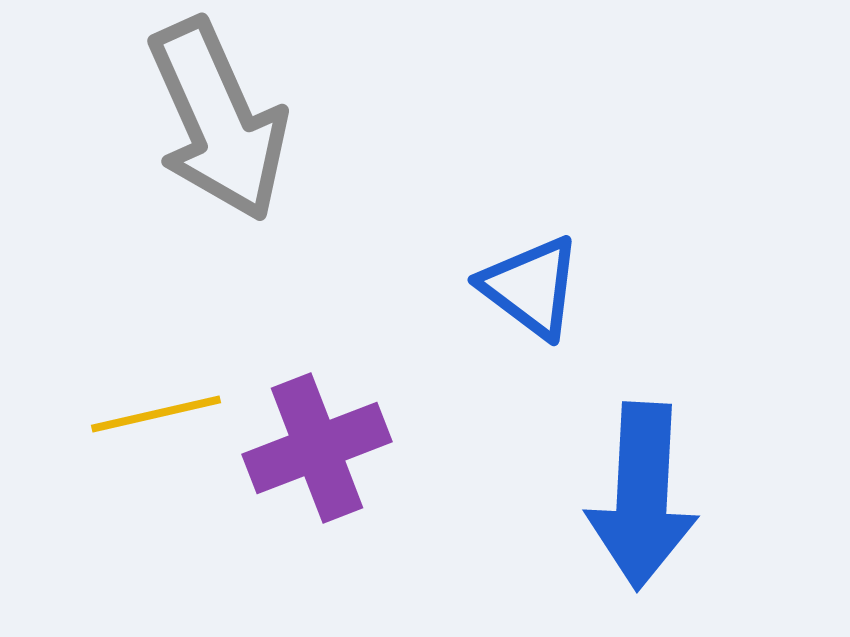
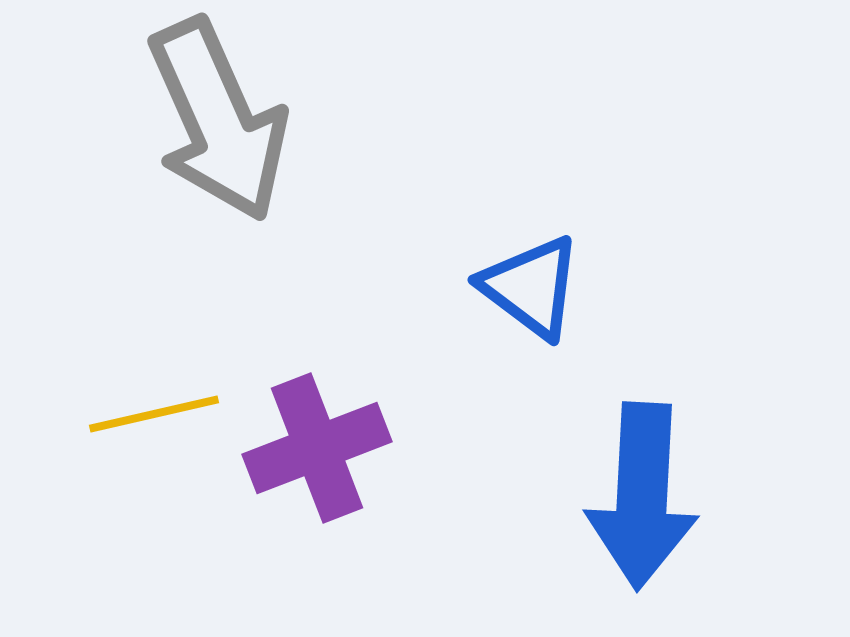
yellow line: moved 2 px left
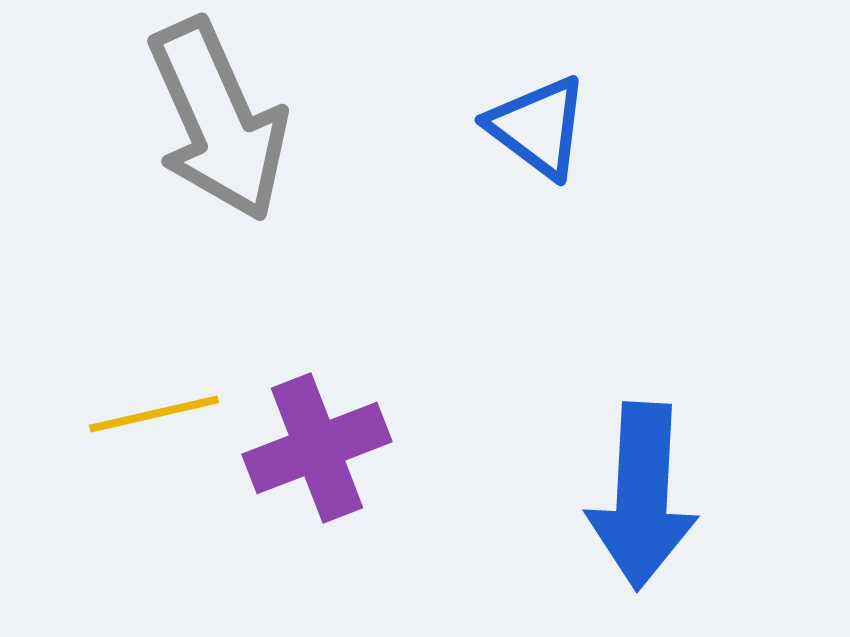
blue triangle: moved 7 px right, 160 px up
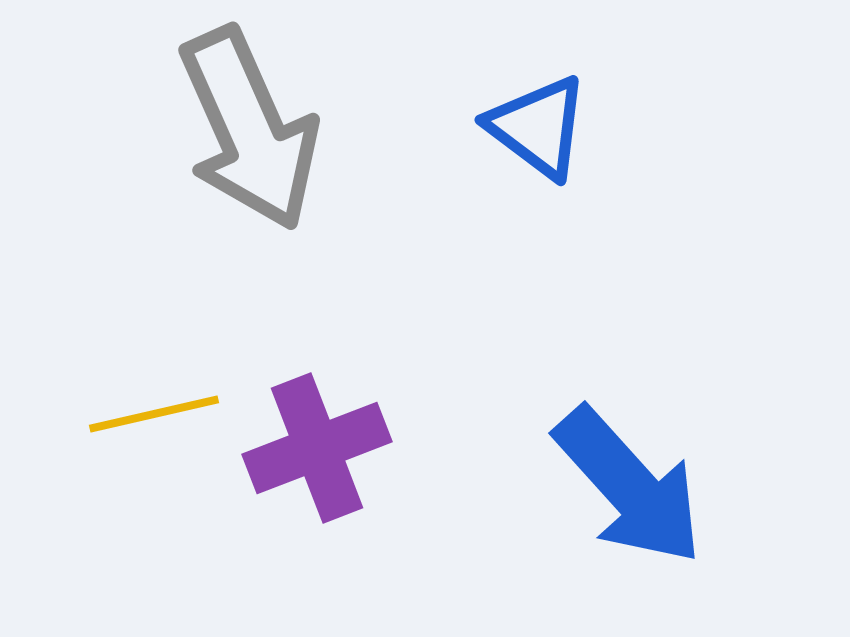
gray arrow: moved 31 px right, 9 px down
blue arrow: moved 13 px left, 10 px up; rotated 45 degrees counterclockwise
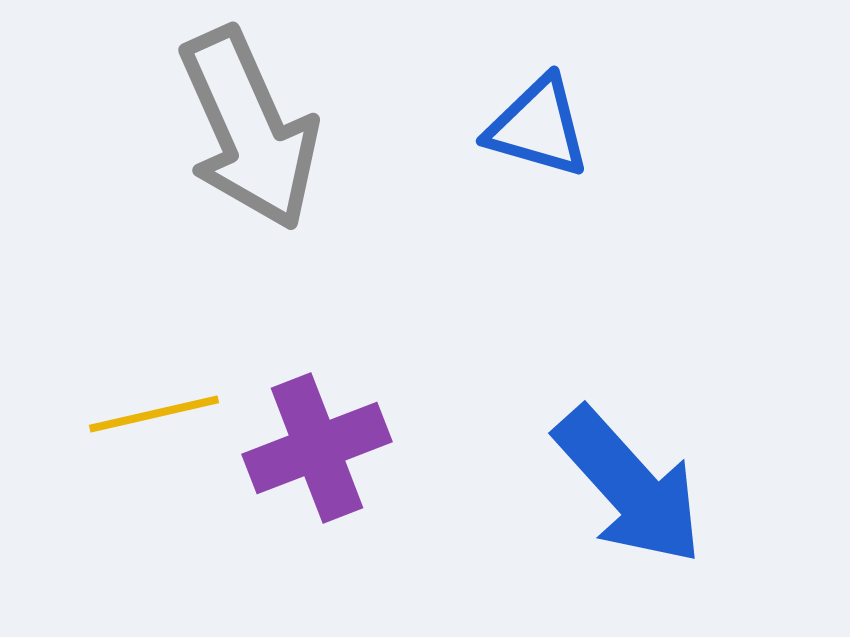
blue triangle: rotated 21 degrees counterclockwise
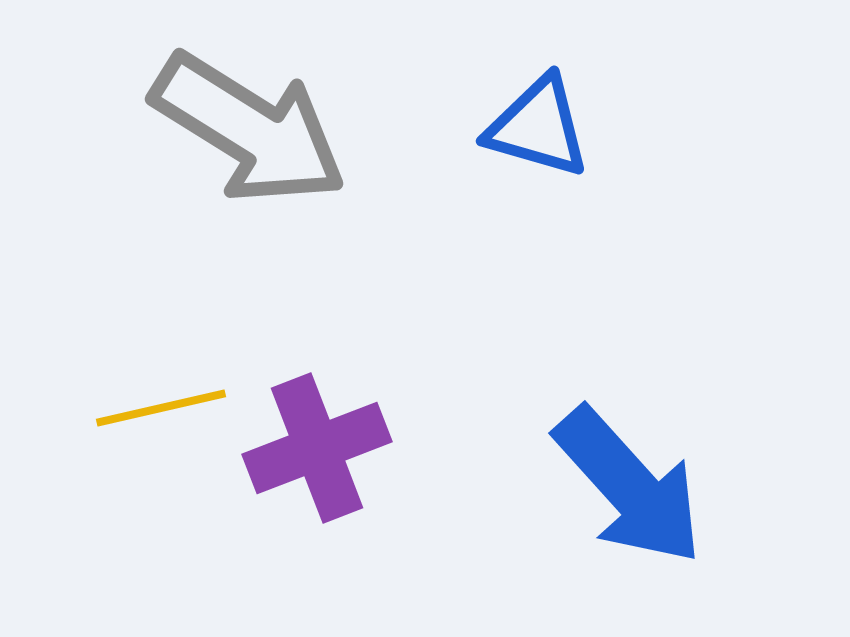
gray arrow: rotated 34 degrees counterclockwise
yellow line: moved 7 px right, 6 px up
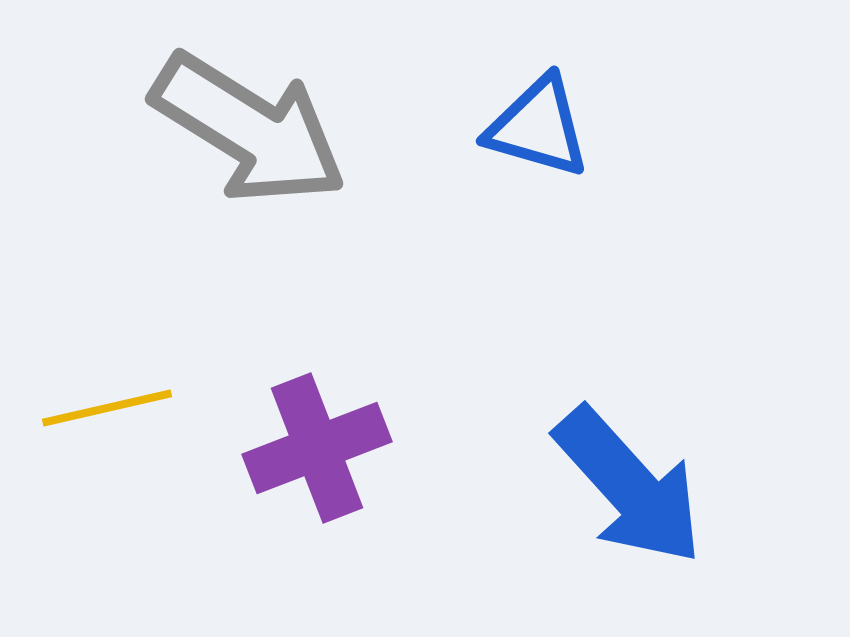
yellow line: moved 54 px left
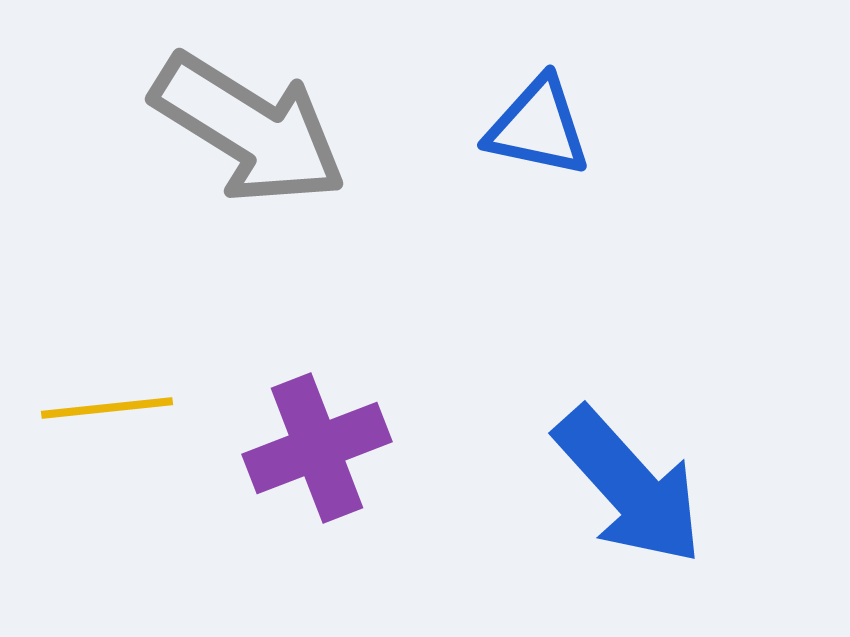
blue triangle: rotated 4 degrees counterclockwise
yellow line: rotated 7 degrees clockwise
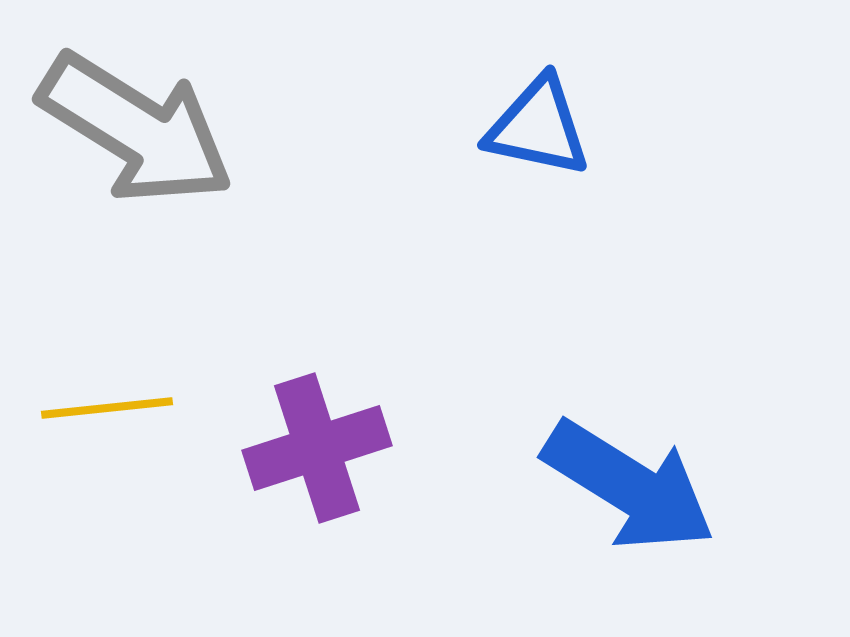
gray arrow: moved 113 px left
purple cross: rotated 3 degrees clockwise
blue arrow: rotated 16 degrees counterclockwise
